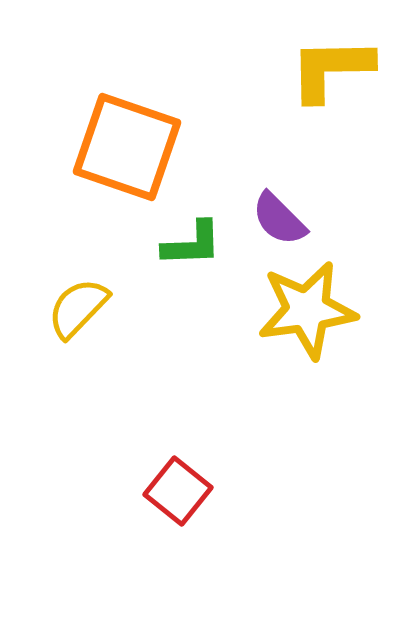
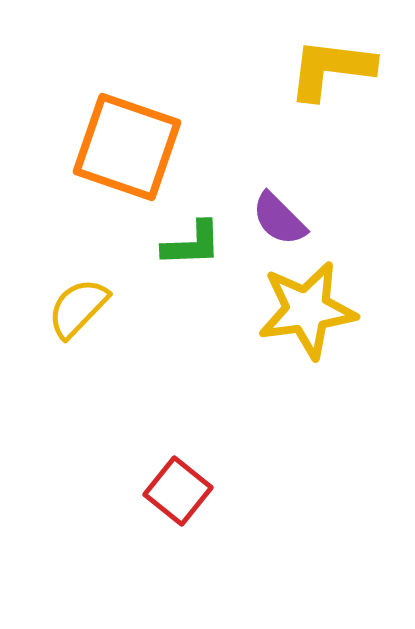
yellow L-shape: rotated 8 degrees clockwise
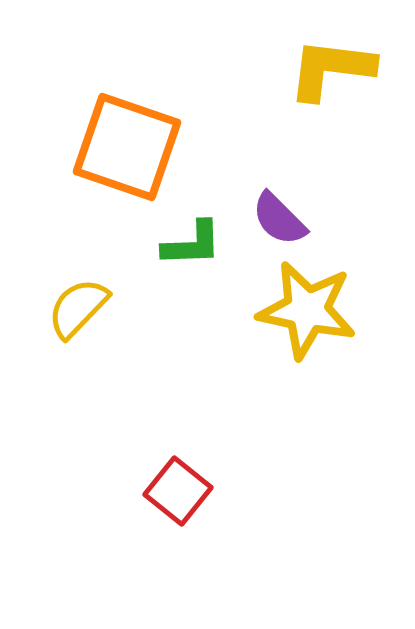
yellow star: rotated 20 degrees clockwise
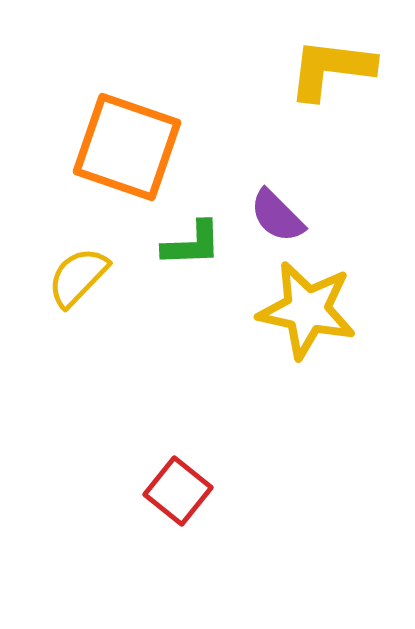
purple semicircle: moved 2 px left, 3 px up
yellow semicircle: moved 31 px up
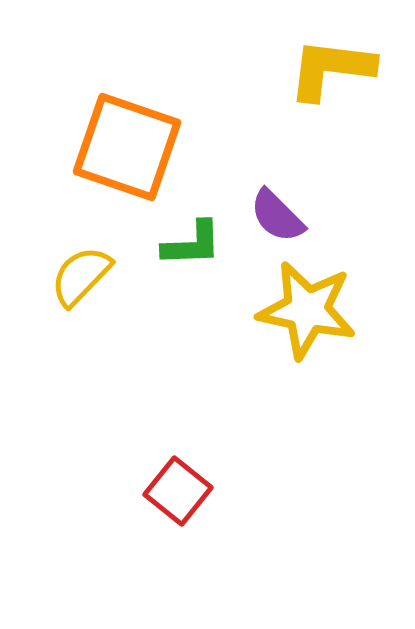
yellow semicircle: moved 3 px right, 1 px up
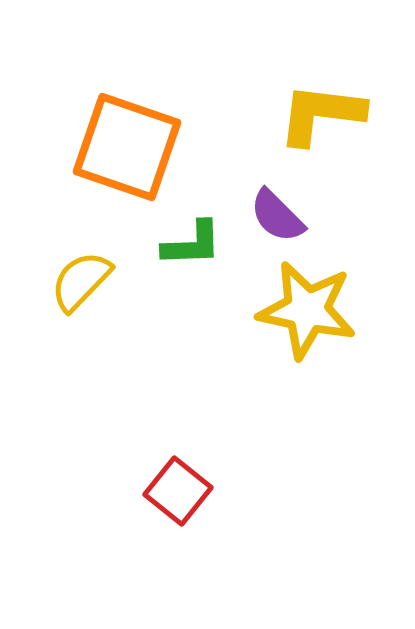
yellow L-shape: moved 10 px left, 45 px down
yellow semicircle: moved 5 px down
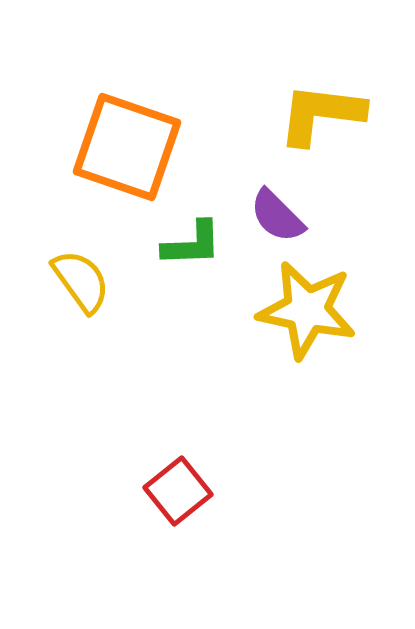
yellow semicircle: rotated 100 degrees clockwise
red square: rotated 12 degrees clockwise
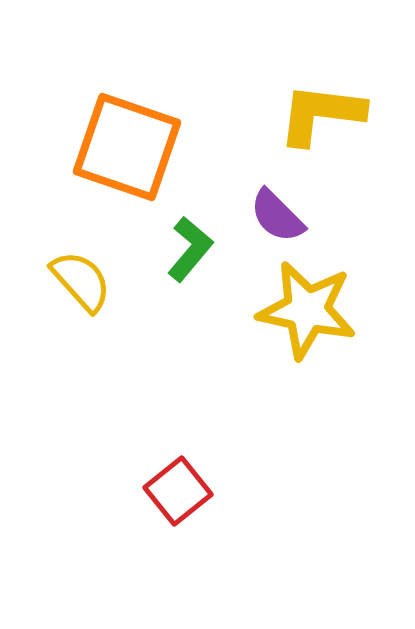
green L-shape: moved 2 px left, 5 px down; rotated 48 degrees counterclockwise
yellow semicircle: rotated 6 degrees counterclockwise
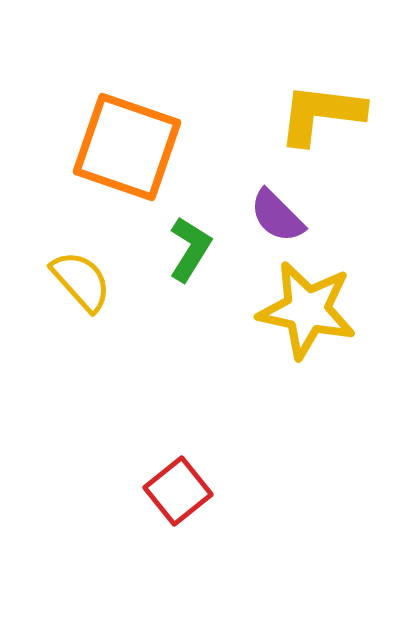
green L-shape: rotated 8 degrees counterclockwise
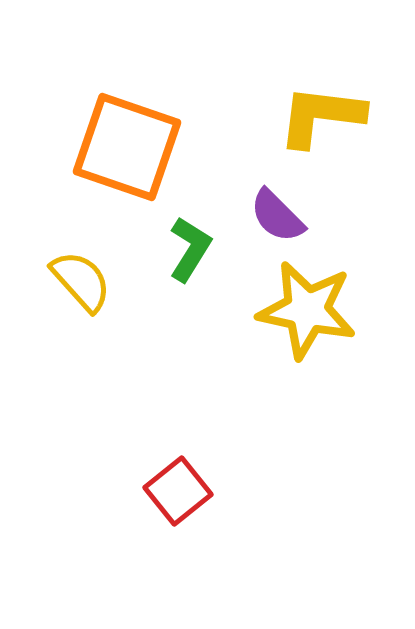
yellow L-shape: moved 2 px down
